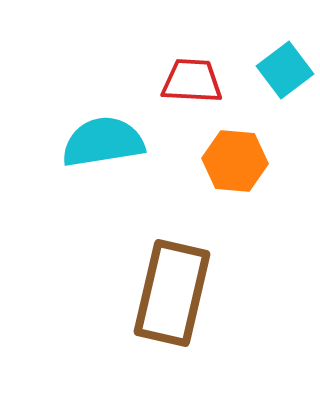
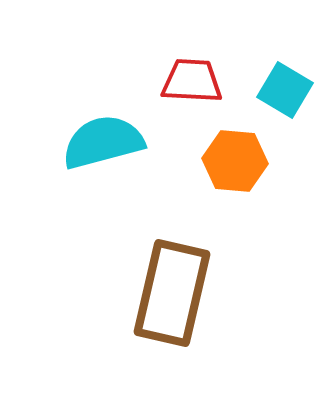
cyan square: moved 20 px down; rotated 22 degrees counterclockwise
cyan semicircle: rotated 6 degrees counterclockwise
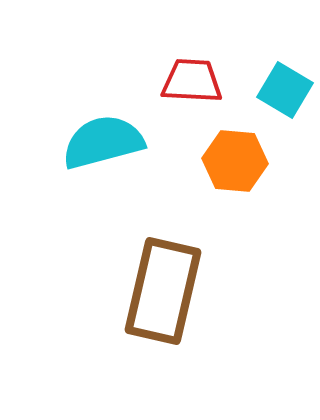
brown rectangle: moved 9 px left, 2 px up
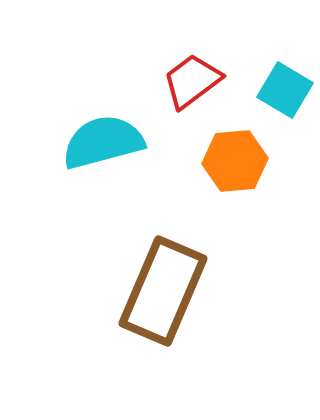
red trapezoid: rotated 40 degrees counterclockwise
orange hexagon: rotated 10 degrees counterclockwise
brown rectangle: rotated 10 degrees clockwise
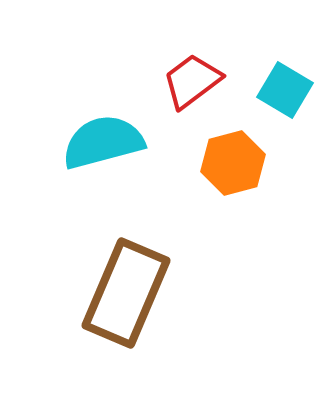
orange hexagon: moved 2 px left, 2 px down; rotated 10 degrees counterclockwise
brown rectangle: moved 37 px left, 2 px down
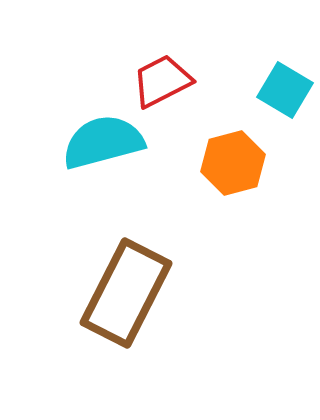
red trapezoid: moved 30 px left; rotated 10 degrees clockwise
brown rectangle: rotated 4 degrees clockwise
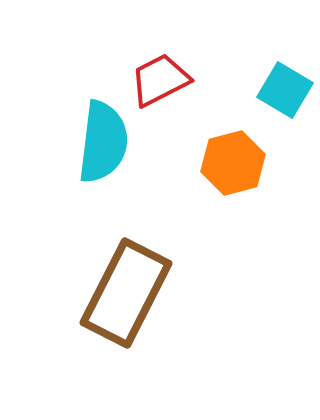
red trapezoid: moved 2 px left, 1 px up
cyan semicircle: rotated 112 degrees clockwise
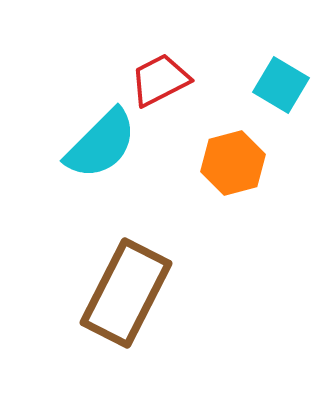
cyan square: moved 4 px left, 5 px up
cyan semicircle: moved 2 px left, 2 px down; rotated 38 degrees clockwise
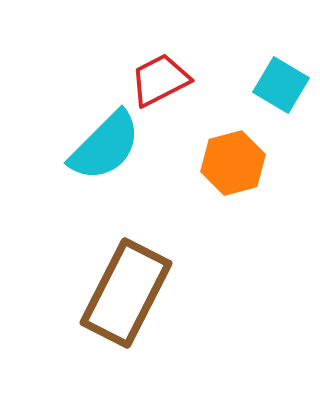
cyan semicircle: moved 4 px right, 2 px down
